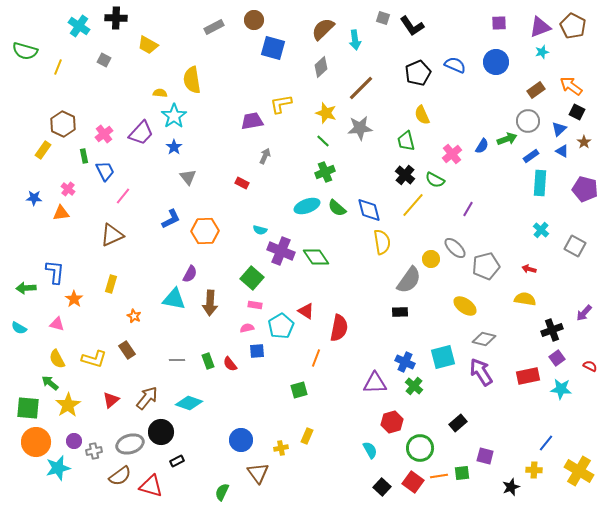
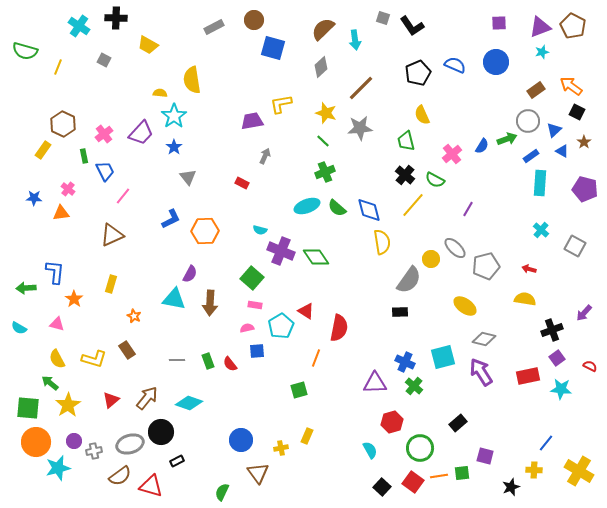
blue triangle at (559, 129): moved 5 px left, 1 px down
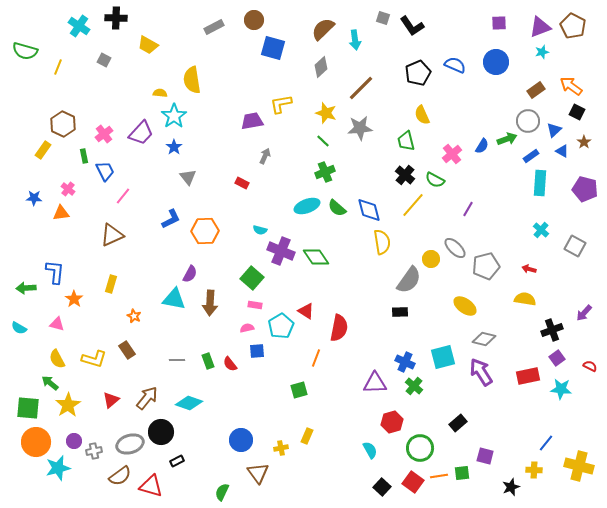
yellow cross at (579, 471): moved 5 px up; rotated 16 degrees counterclockwise
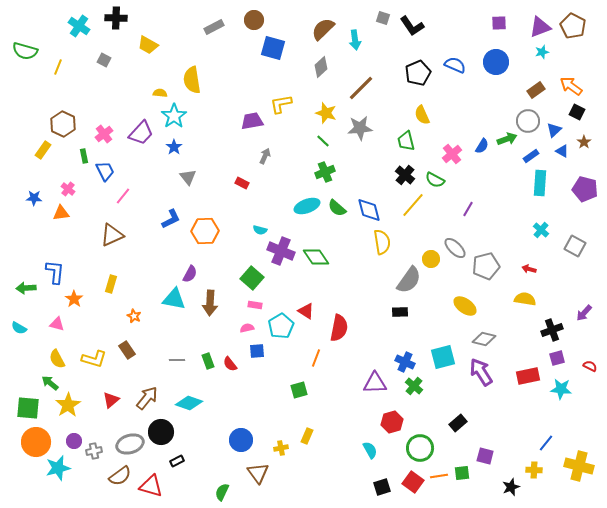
purple square at (557, 358): rotated 21 degrees clockwise
black square at (382, 487): rotated 30 degrees clockwise
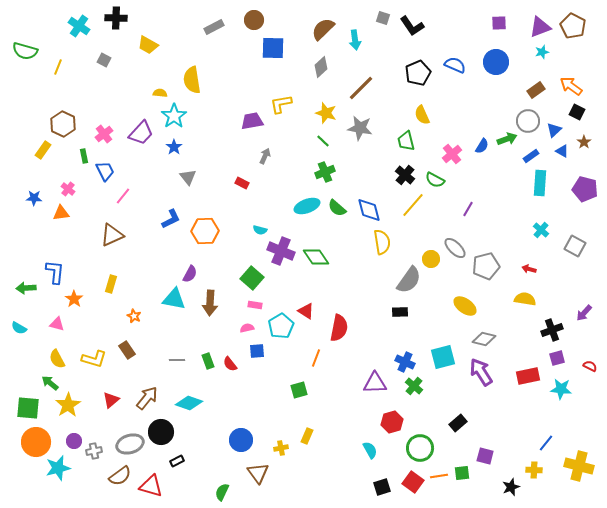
blue square at (273, 48): rotated 15 degrees counterclockwise
gray star at (360, 128): rotated 15 degrees clockwise
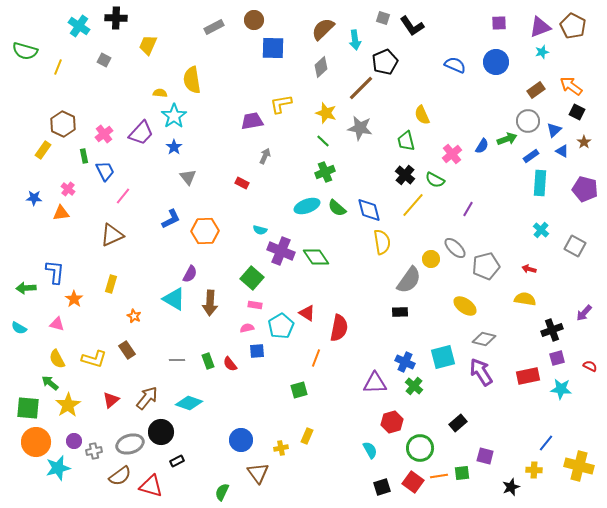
yellow trapezoid at (148, 45): rotated 85 degrees clockwise
black pentagon at (418, 73): moved 33 px left, 11 px up
cyan triangle at (174, 299): rotated 20 degrees clockwise
red triangle at (306, 311): moved 1 px right, 2 px down
